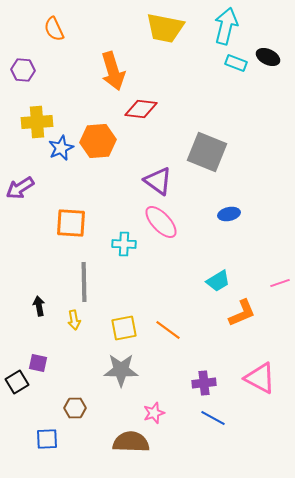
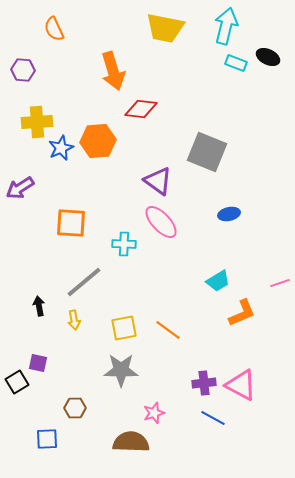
gray line: rotated 51 degrees clockwise
pink triangle: moved 19 px left, 7 px down
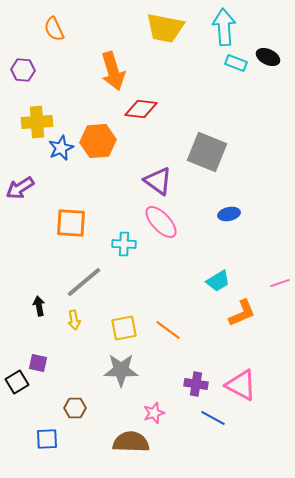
cyan arrow: moved 2 px left, 1 px down; rotated 18 degrees counterclockwise
purple cross: moved 8 px left, 1 px down; rotated 15 degrees clockwise
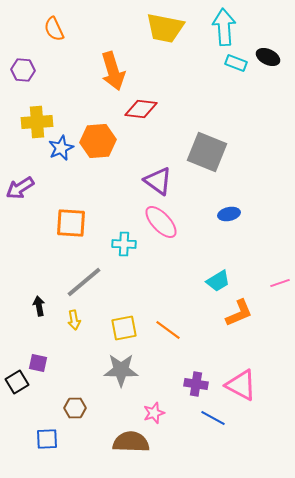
orange L-shape: moved 3 px left
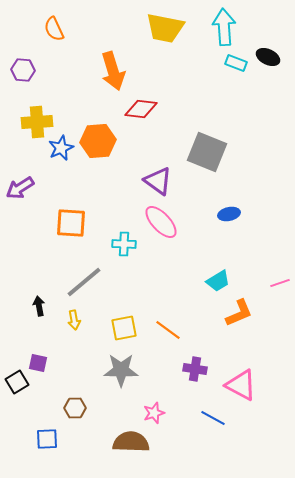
purple cross: moved 1 px left, 15 px up
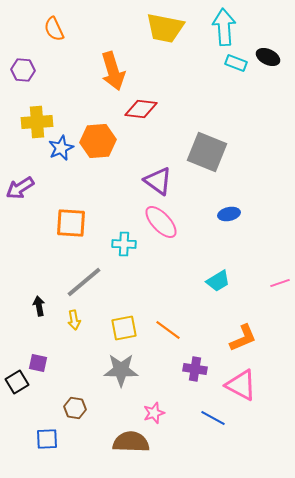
orange L-shape: moved 4 px right, 25 px down
brown hexagon: rotated 10 degrees clockwise
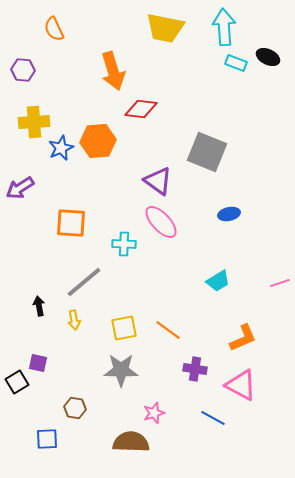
yellow cross: moved 3 px left
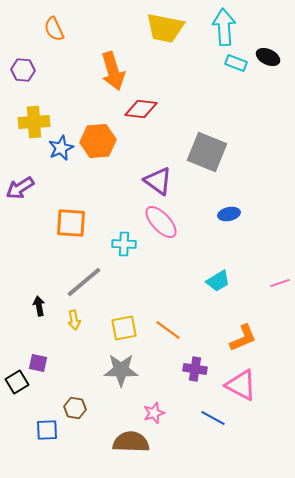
blue square: moved 9 px up
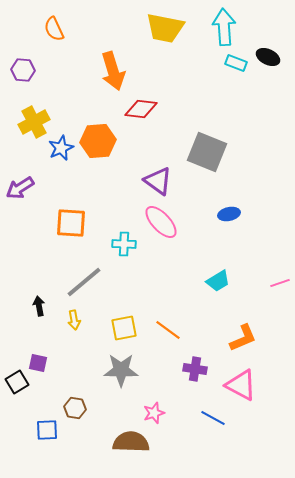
yellow cross: rotated 24 degrees counterclockwise
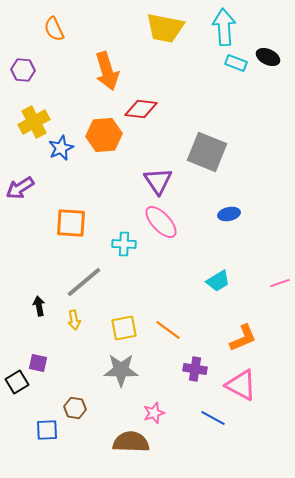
orange arrow: moved 6 px left
orange hexagon: moved 6 px right, 6 px up
purple triangle: rotated 20 degrees clockwise
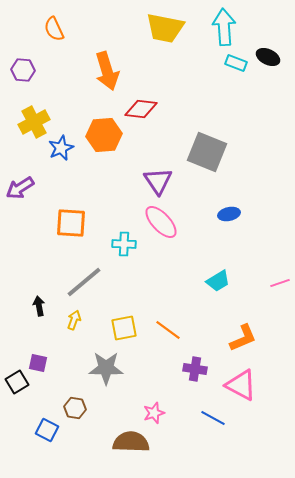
yellow arrow: rotated 150 degrees counterclockwise
gray star: moved 15 px left, 2 px up
blue square: rotated 30 degrees clockwise
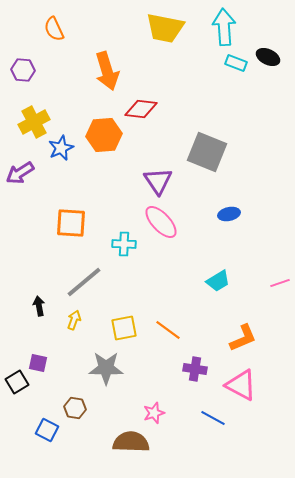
purple arrow: moved 15 px up
